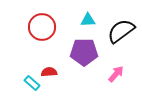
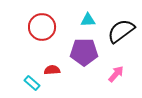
red semicircle: moved 3 px right, 2 px up
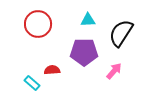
red circle: moved 4 px left, 3 px up
black semicircle: moved 2 px down; rotated 20 degrees counterclockwise
pink arrow: moved 2 px left, 3 px up
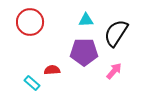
cyan triangle: moved 2 px left
red circle: moved 8 px left, 2 px up
black semicircle: moved 5 px left
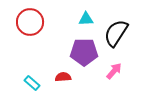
cyan triangle: moved 1 px up
red semicircle: moved 11 px right, 7 px down
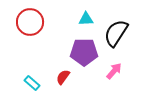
red semicircle: rotated 49 degrees counterclockwise
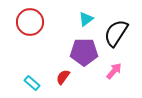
cyan triangle: rotated 35 degrees counterclockwise
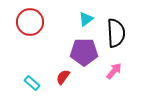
black semicircle: rotated 144 degrees clockwise
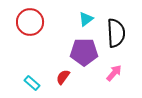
pink arrow: moved 2 px down
